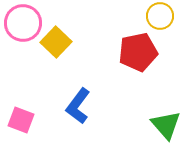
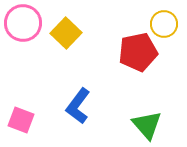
yellow circle: moved 4 px right, 8 px down
yellow square: moved 10 px right, 9 px up
green triangle: moved 19 px left
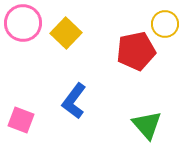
yellow circle: moved 1 px right
red pentagon: moved 2 px left, 1 px up
blue L-shape: moved 4 px left, 5 px up
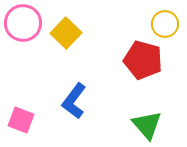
red pentagon: moved 7 px right, 9 px down; rotated 27 degrees clockwise
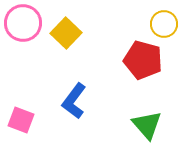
yellow circle: moved 1 px left
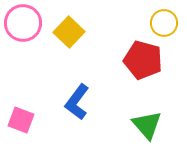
yellow circle: moved 1 px up
yellow square: moved 3 px right, 1 px up
blue L-shape: moved 3 px right, 1 px down
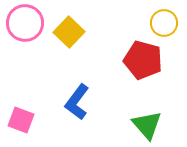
pink circle: moved 2 px right
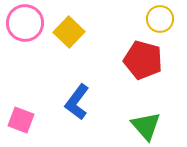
yellow circle: moved 4 px left, 4 px up
green triangle: moved 1 px left, 1 px down
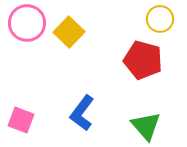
pink circle: moved 2 px right
blue L-shape: moved 5 px right, 11 px down
